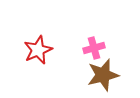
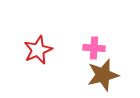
pink cross: rotated 20 degrees clockwise
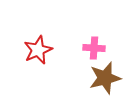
brown star: moved 2 px right, 3 px down
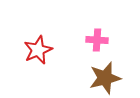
pink cross: moved 3 px right, 8 px up
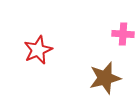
pink cross: moved 26 px right, 6 px up
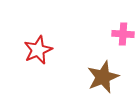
brown star: moved 2 px left, 1 px up; rotated 8 degrees counterclockwise
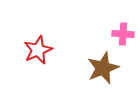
brown star: moved 9 px up
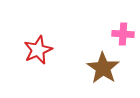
brown star: rotated 16 degrees counterclockwise
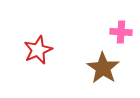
pink cross: moved 2 px left, 2 px up
